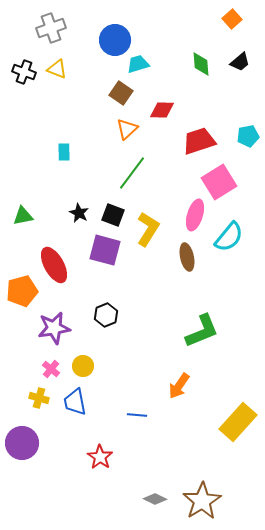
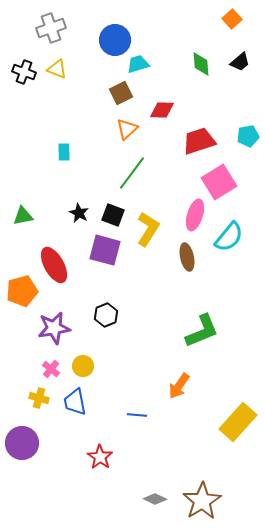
brown square: rotated 30 degrees clockwise
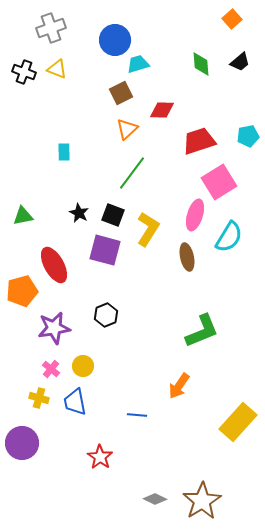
cyan semicircle: rotated 8 degrees counterclockwise
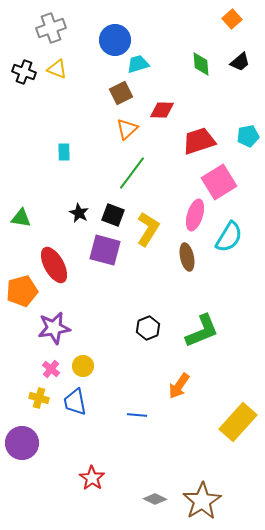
green triangle: moved 2 px left, 2 px down; rotated 20 degrees clockwise
black hexagon: moved 42 px right, 13 px down
red star: moved 8 px left, 21 px down
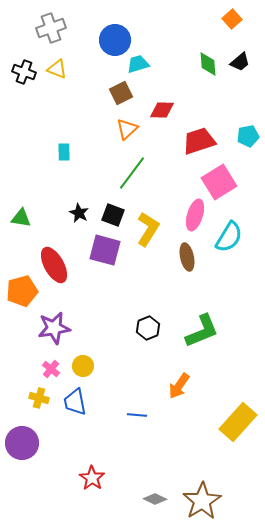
green diamond: moved 7 px right
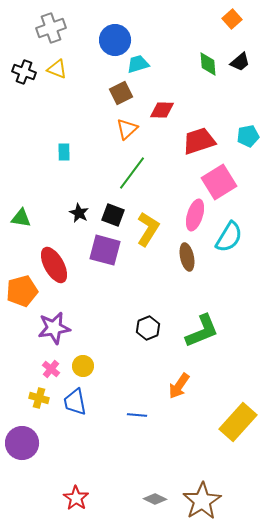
red star: moved 16 px left, 20 px down
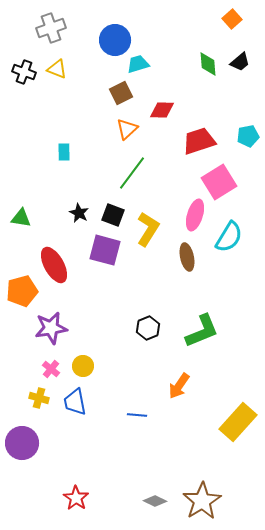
purple star: moved 3 px left
gray diamond: moved 2 px down
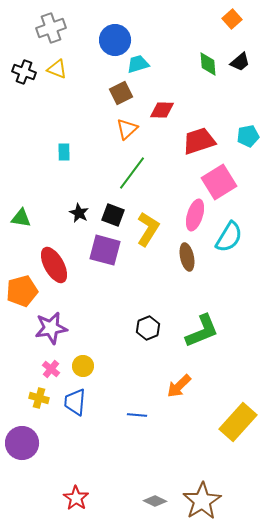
orange arrow: rotated 12 degrees clockwise
blue trapezoid: rotated 16 degrees clockwise
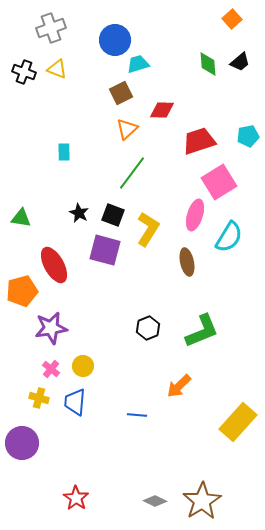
brown ellipse: moved 5 px down
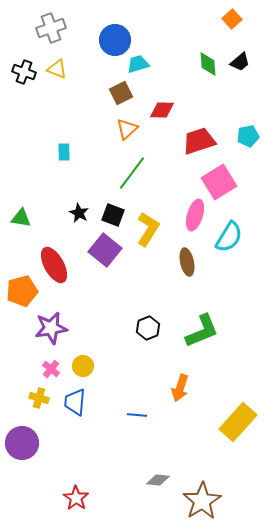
purple square: rotated 24 degrees clockwise
orange arrow: moved 1 px right, 2 px down; rotated 28 degrees counterclockwise
gray diamond: moved 3 px right, 21 px up; rotated 20 degrees counterclockwise
